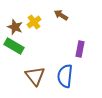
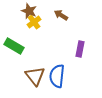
brown star: moved 14 px right, 16 px up
blue semicircle: moved 8 px left
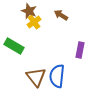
purple rectangle: moved 1 px down
brown triangle: moved 1 px right, 1 px down
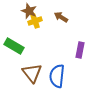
brown arrow: moved 2 px down
yellow cross: moved 1 px right, 1 px up; rotated 16 degrees clockwise
brown triangle: moved 4 px left, 4 px up
